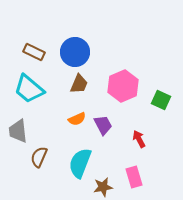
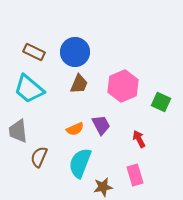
green square: moved 2 px down
orange semicircle: moved 2 px left, 10 px down
purple trapezoid: moved 2 px left
pink rectangle: moved 1 px right, 2 px up
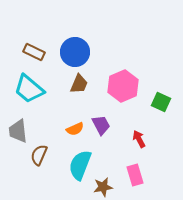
brown semicircle: moved 2 px up
cyan semicircle: moved 2 px down
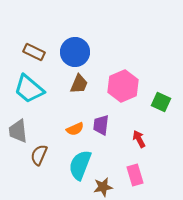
purple trapezoid: rotated 145 degrees counterclockwise
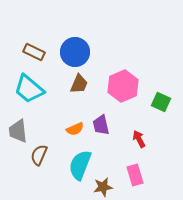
purple trapezoid: rotated 20 degrees counterclockwise
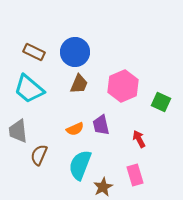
brown star: rotated 18 degrees counterclockwise
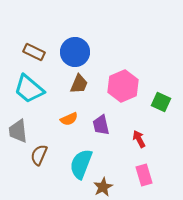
orange semicircle: moved 6 px left, 10 px up
cyan semicircle: moved 1 px right, 1 px up
pink rectangle: moved 9 px right
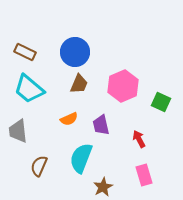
brown rectangle: moved 9 px left
brown semicircle: moved 11 px down
cyan semicircle: moved 6 px up
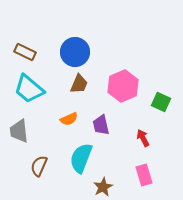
gray trapezoid: moved 1 px right
red arrow: moved 4 px right, 1 px up
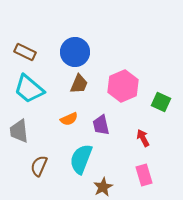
cyan semicircle: moved 1 px down
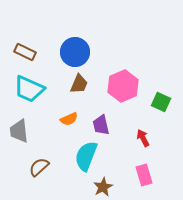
cyan trapezoid: rotated 16 degrees counterclockwise
cyan semicircle: moved 5 px right, 3 px up
brown semicircle: moved 1 px down; rotated 25 degrees clockwise
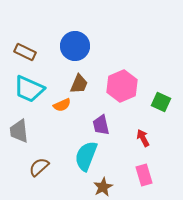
blue circle: moved 6 px up
pink hexagon: moved 1 px left
orange semicircle: moved 7 px left, 14 px up
